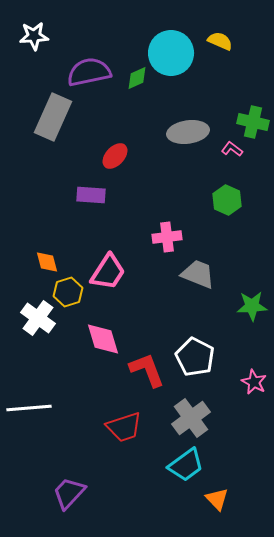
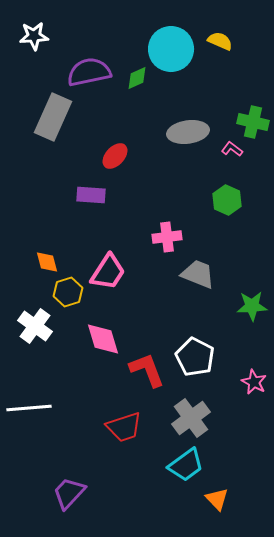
cyan circle: moved 4 px up
white cross: moved 3 px left, 8 px down
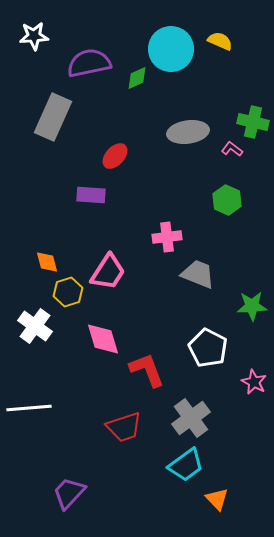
purple semicircle: moved 9 px up
white pentagon: moved 13 px right, 9 px up
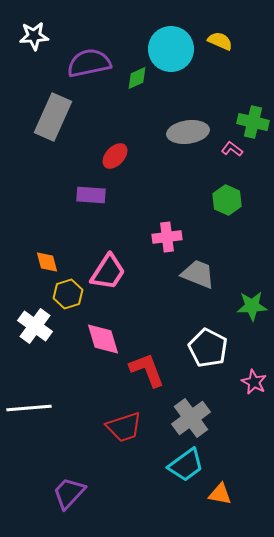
yellow hexagon: moved 2 px down
orange triangle: moved 3 px right, 5 px up; rotated 35 degrees counterclockwise
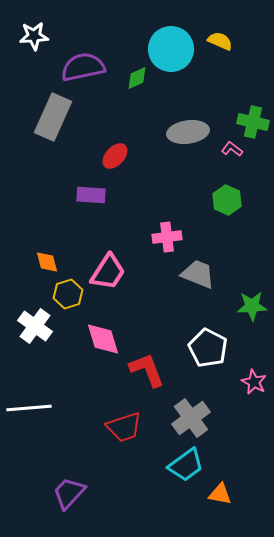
purple semicircle: moved 6 px left, 4 px down
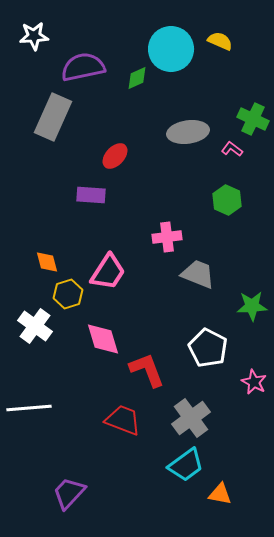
green cross: moved 3 px up; rotated 12 degrees clockwise
red trapezoid: moved 1 px left, 7 px up; rotated 141 degrees counterclockwise
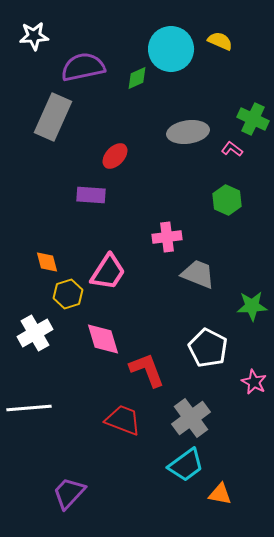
white cross: moved 7 px down; rotated 24 degrees clockwise
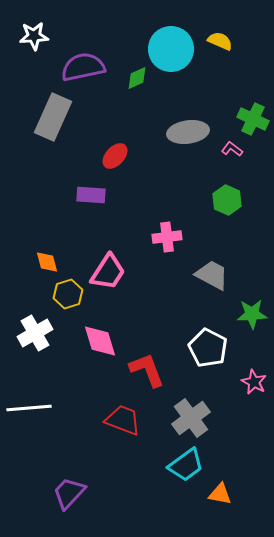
gray trapezoid: moved 14 px right, 1 px down; rotated 6 degrees clockwise
green star: moved 8 px down
pink diamond: moved 3 px left, 2 px down
